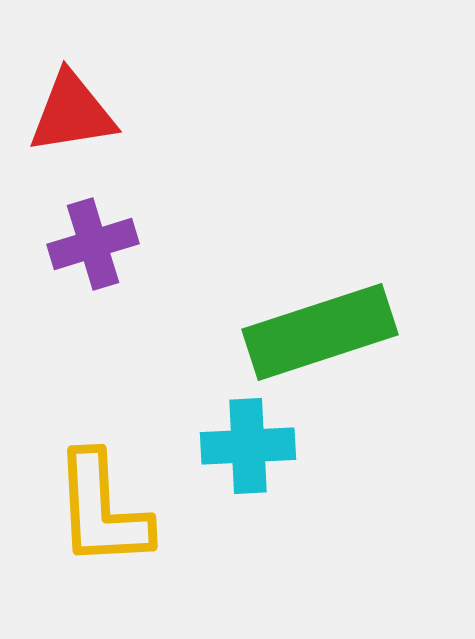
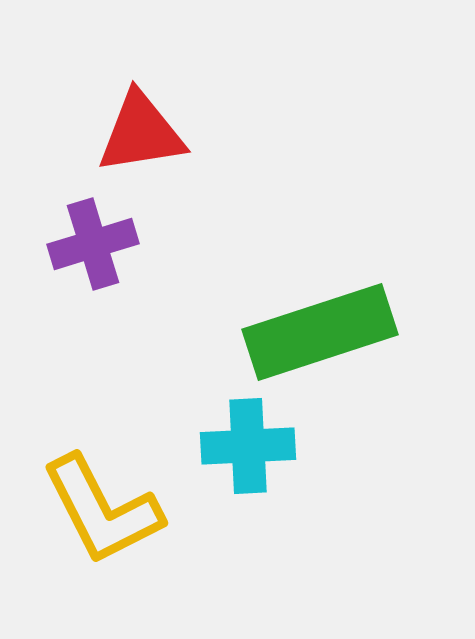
red triangle: moved 69 px right, 20 px down
yellow L-shape: rotated 24 degrees counterclockwise
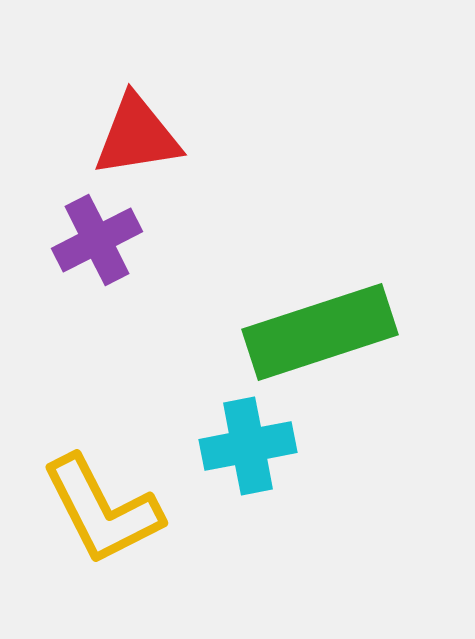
red triangle: moved 4 px left, 3 px down
purple cross: moved 4 px right, 4 px up; rotated 10 degrees counterclockwise
cyan cross: rotated 8 degrees counterclockwise
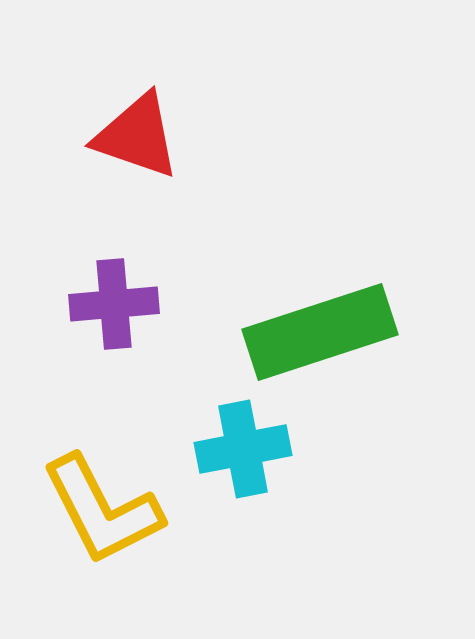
red triangle: rotated 28 degrees clockwise
purple cross: moved 17 px right, 64 px down; rotated 22 degrees clockwise
cyan cross: moved 5 px left, 3 px down
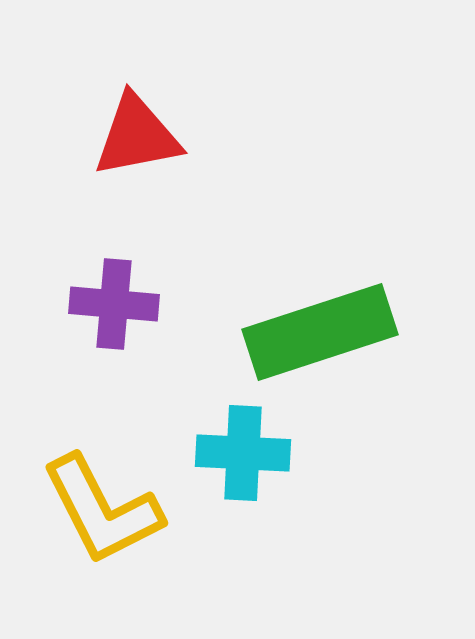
red triangle: rotated 30 degrees counterclockwise
purple cross: rotated 10 degrees clockwise
cyan cross: moved 4 px down; rotated 14 degrees clockwise
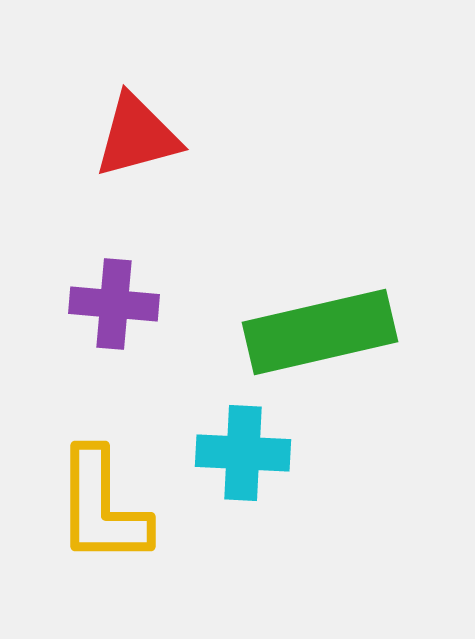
red triangle: rotated 4 degrees counterclockwise
green rectangle: rotated 5 degrees clockwise
yellow L-shape: moved 3 px up; rotated 27 degrees clockwise
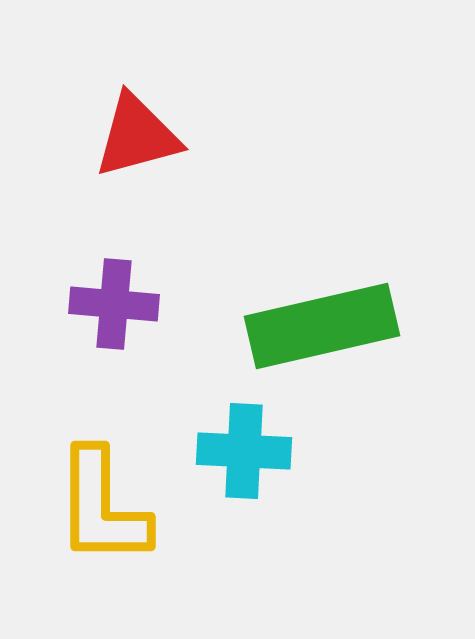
green rectangle: moved 2 px right, 6 px up
cyan cross: moved 1 px right, 2 px up
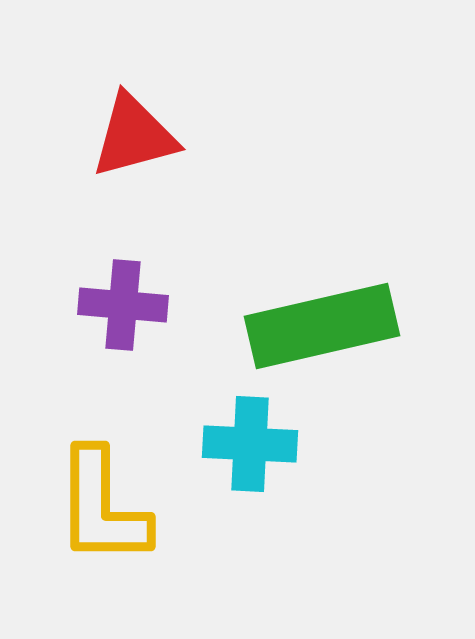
red triangle: moved 3 px left
purple cross: moved 9 px right, 1 px down
cyan cross: moved 6 px right, 7 px up
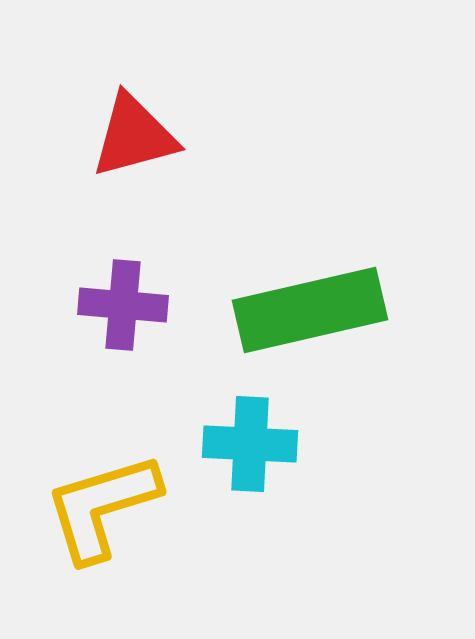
green rectangle: moved 12 px left, 16 px up
yellow L-shape: rotated 73 degrees clockwise
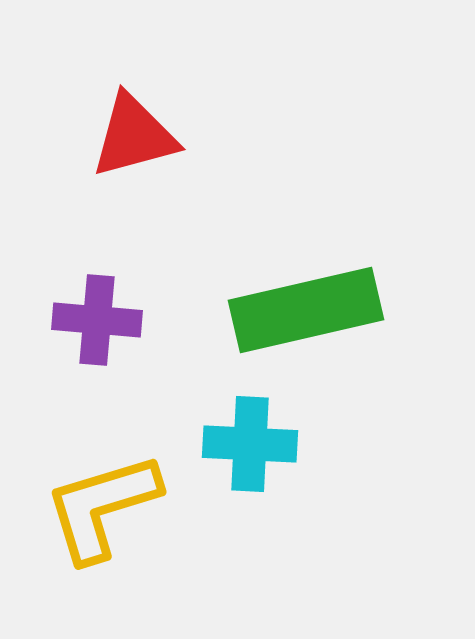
purple cross: moved 26 px left, 15 px down
green rectangle: moved 4 px left
